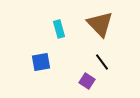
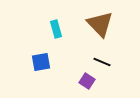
cyan rectangle: moved 3 px left
black line: rotated 30 degrees counterclockwise
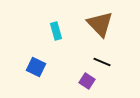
cyan rectangle: moved 2 px down
blue square: moved 5 px left, 5 px down; rotated 36 degrees clockwise
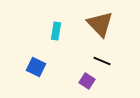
cyan rectangle: rotated 24 degrees clockwise
black line: moved 1 px up
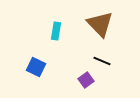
purple square: moved 1 px left, 1 px up; rotated 21 degrees clockwise
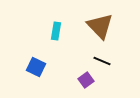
brown triangle: moved 2 px down
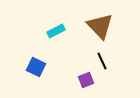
cyan rectangle: rotated 54 degrees clockwise
black line: rotated 42 degrees clockwise
purple square: rotated 14 degrees clockwise
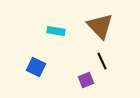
cyan rectangle: rotated 36 degrees clockwise
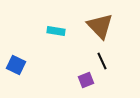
blue square: moved 20 px left, 2 px up
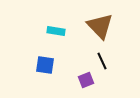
blue square: moved 29 px right; rotated 18 degrees counterclockwise
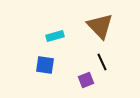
cyan rectangle: moved 1 px left, 5 px down; rotated 24 degrees counterclockwise
black line: moved 1 px down
